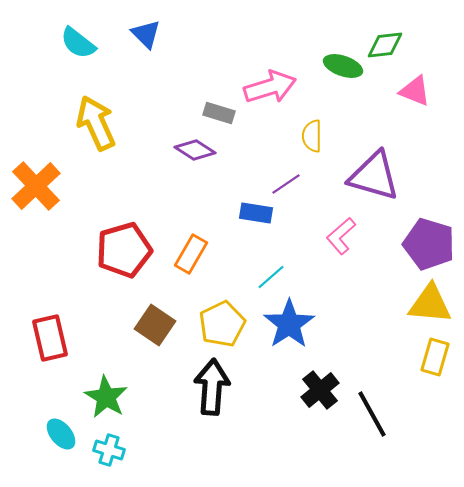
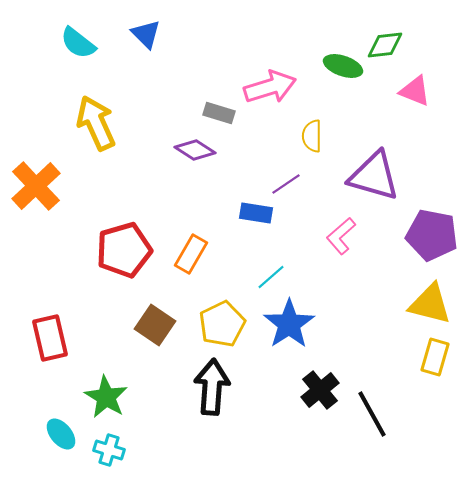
purple pentagon: moved 3 px right, 9 px up; rotated 6 degrees counterclockwise
yellow triangle: rotated 9 degrees clockwise
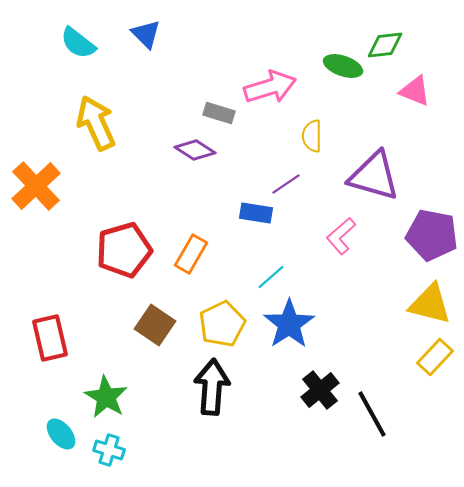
yellow rectangle: rotated 27 degrees clockwise
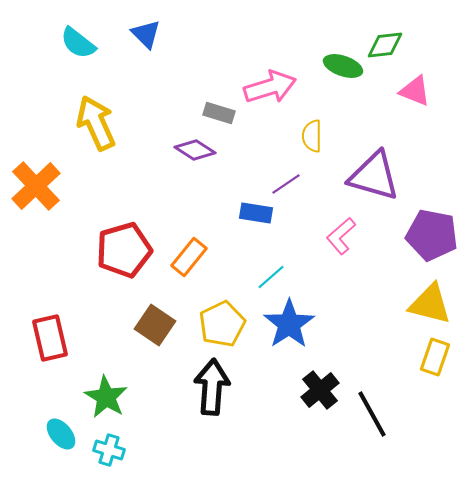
orange rectangle: moved 2 px left, 3 px down; rotated 9 degrees clockwise
yellow rectangle: rotated 24 degrees counterclockwise
